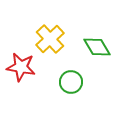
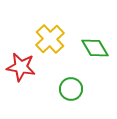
green diamond: moved 2 px left, 1 px down
green circle: moved 7 px down
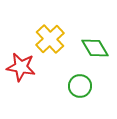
green circle: moved 9 px right, 3 px up
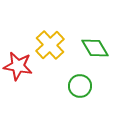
yellow cross: moved 6 px down
red star: moved 3 px left, 1 px up
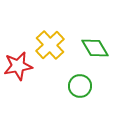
red star: rotated 20 degrees counterclockwise
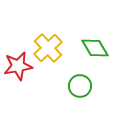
yellow cross: moved 2 px left, 3 px down
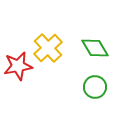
green circle: moved 15 px right, 1 px down
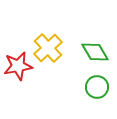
green diamond: moved 4 px down
green circle: moved 2 px right
